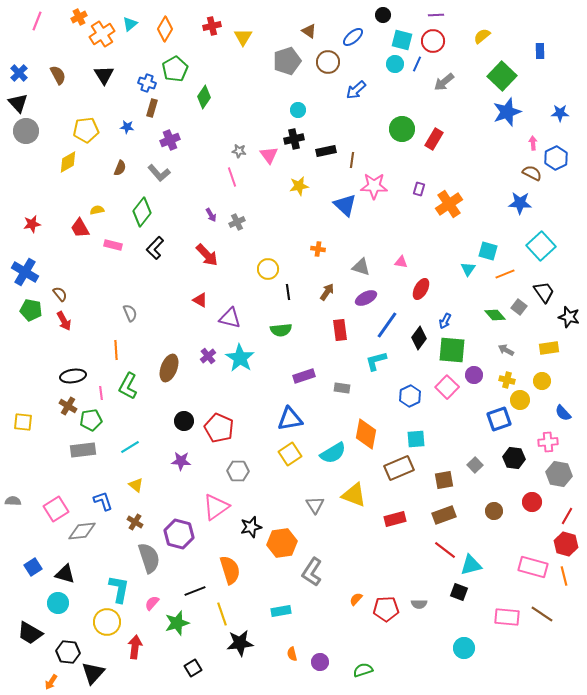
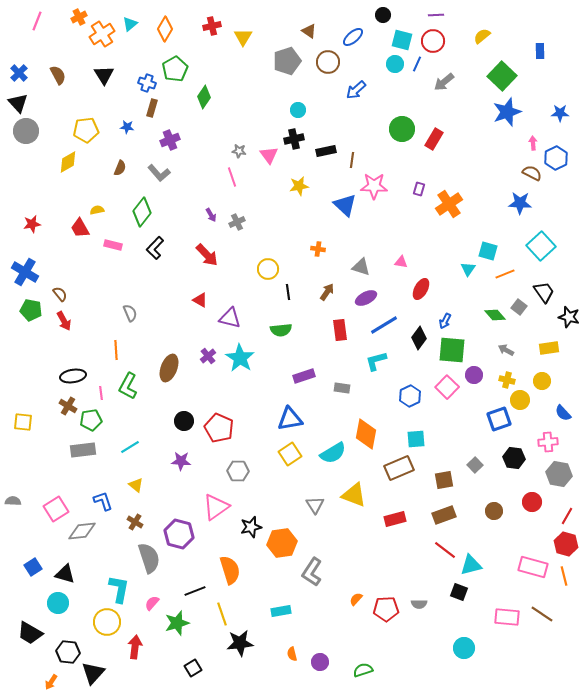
blue line at (387, 325): moved 3 px left; rotated 24 degrees clockwise
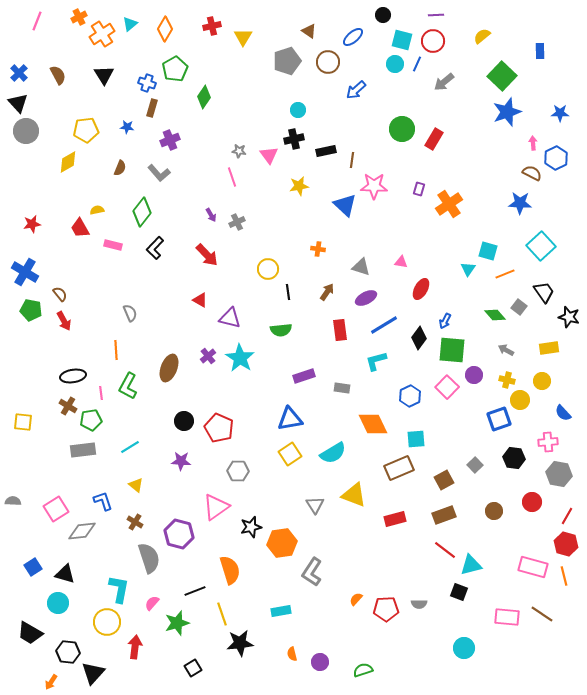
orange diamond at (366, 434): moved 7 px right, 10 px up; rotated 36 degrees counterclockwise
brown square at (444, 480): rotated 18 degrees counterclockwise
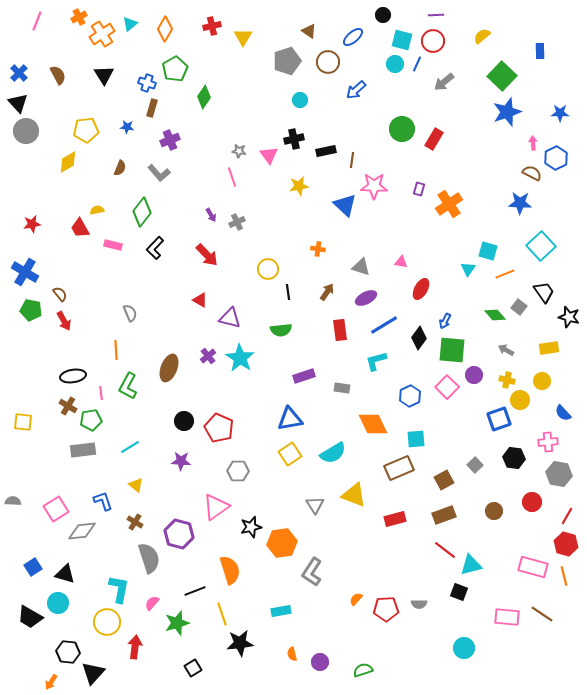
cyan circle at (298, 110): moved 2 px right, 10 px up
black trapezoid at (30, 633): moved 16 px up
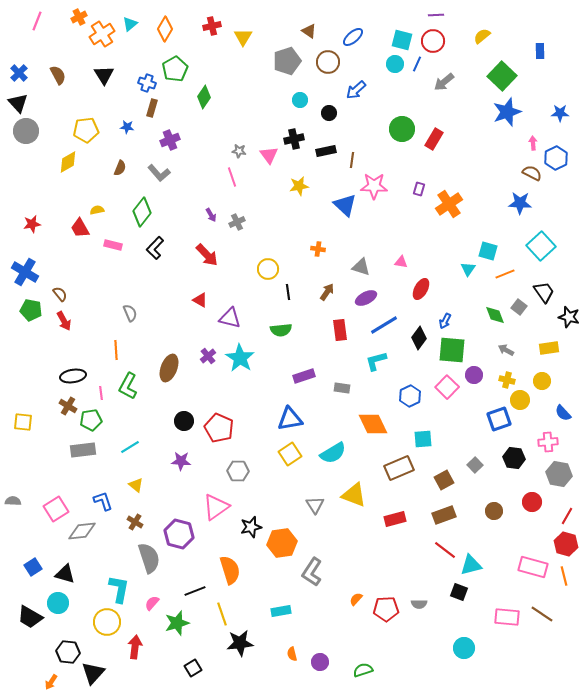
black circle at (383, 15): moved 54 px left, 98 px down
green diamond at (495, 315): rotated 20 degrees clockwise
cyan square at (416, 439): moved 7 px right
